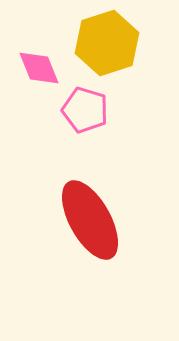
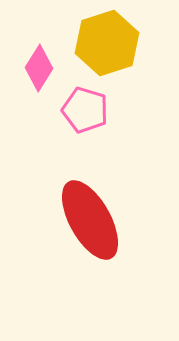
pink diamond: rotated 54 degrees clockwise
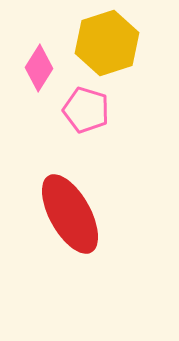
pink pentagon: moved 1 px right
red ellipse: moved 20 px left, 6 px up
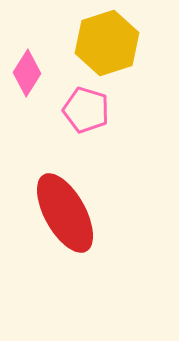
pink diamond: moved 12 px left, 5 px down
red ellipse: moved 5 px left, 1 px up
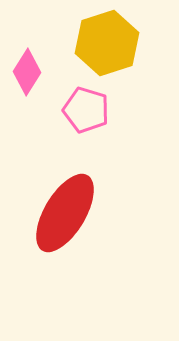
pink diamond: moved 1 px up
red ellipse: rotated 60 degrees clockwise
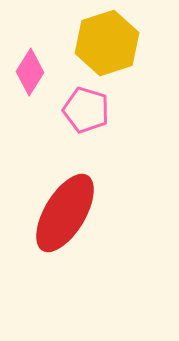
pink diamond: moved 3 px right
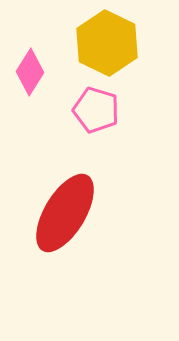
yellow hexagon: rotated 16 degrees counterclockwise
pink pentagon: moved 10 px right
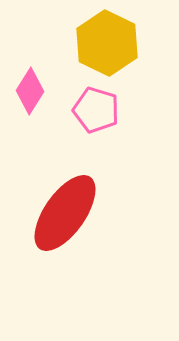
pink diamond: moved 19 px down
red ellipse: rotated 4 degrees clockwise
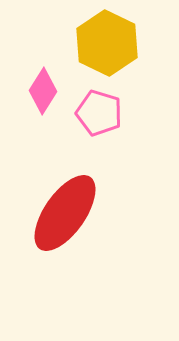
pink diamond: moved 13 px right
pink pentagon: moved 3 px right, 3 px down
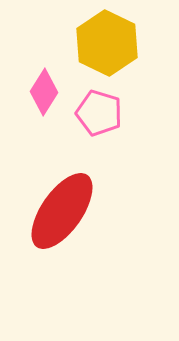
pink diamond: moved 1 px right, 1 px down
red ellipse: moved 3 px left, 2 px up
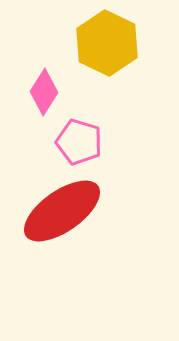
pink pentagon: moved 20 px left, 29 px down
red ellipse: rotated 20 degrees clockwise
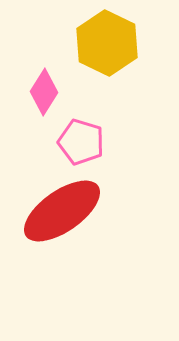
pink pentagon: moved 2 px right
